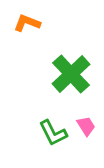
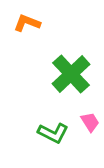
pink trapezoid: moved 4 px right, 4 px up
green L-shape: rotated 36 degrees counterclockwise
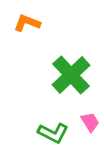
green cross: moved 1 px down
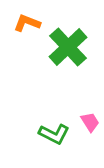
green cross: moved 3 px left, 28 px up
green L-shape: moved 1 px right, 1 px down
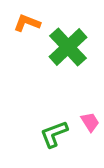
green L-shape: rotated 132 degrees clockwise
